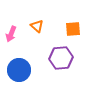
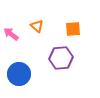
pink arrow: rotated 105 degrees clockwise
blue circle: moved 4 px down
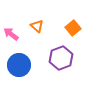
orange square: moved 1 px up; rotated 35 degrees counterclockwise
purple hexagon: rotated 15 degrees counterclockwise
blue circle: moved 9 px up
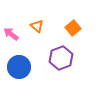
blue circle: moved 2 px down
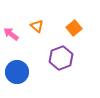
orange square: moved 1 px right
blue circle: moved 2 px left, 5 px down
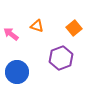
orange triangle: rotated 24 degrees counterclockwise
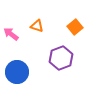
orange square: moved 1 px right, 1 px up
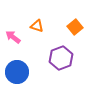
pink arrow: moved 2 px right, 3 px down
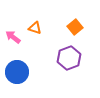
orange triangle: moved 2 px left, 2 px down
purple hexagon: moved 8 px right
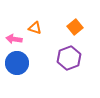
pink arrow: moved 1 px right, 2 px down; rotated 28 degrees counterclockwise
blue circle: moved 9 px up
